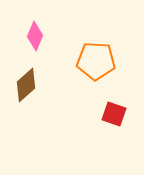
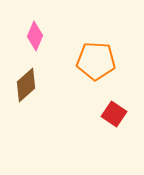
red square: rotated 15 degrees clockwise
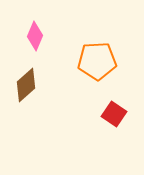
orange pentagon: moved 1 px right; rotated 6 degrees counterclockwise
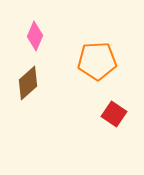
brown diamond: moved 2 px right, 2 px up
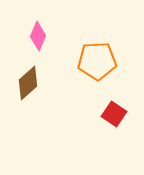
pink diamond: moved 3 px right
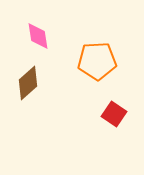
pink diamond: rotated 32 degrees counterclockwise
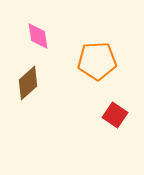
red square: moved 1 px right, 1 px down
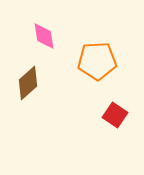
pink diamond: moved 6 px right
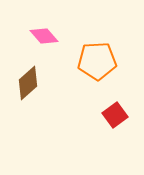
pink diamond: rotated 32 degrees counterclockwise
red square: rotated 20 degrees clockwise
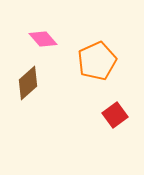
pink diamond: moved 1 px left, 3 px down
orange pentagon: rotated 21 degrees counterclockwise
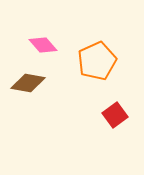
pink diamond: moved 6 px down
brown diamond: rotated 52 degrees clockwise
